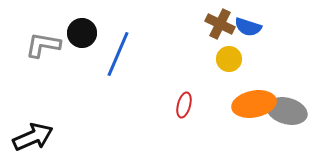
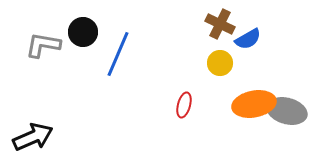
blue semicircle: moved 12 px down; rotated 48 degrees counterclockwise
black circle: moved 1 px right, 1 px up
yellow circle: moved 9 px left, 4 px down
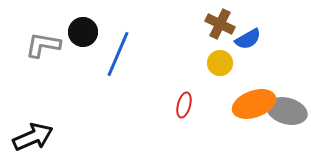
orange ellipse: rotated 9 degrees counterclockwise
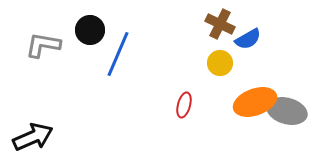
black circle: moved 7 px right, 2 px up
orange ellipse: moved 1 px right, 2 px up
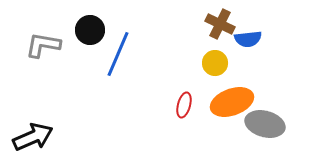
blue semicircle: rotated 24 degrees clockwise
yellow circle: moved 5 px left
orange ellipse: moved 23 px left
gray ellipse: moved 22 px left, 13 px down
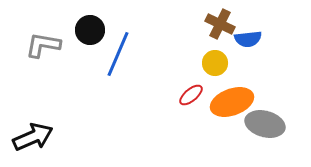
red ellipse: moved 7 px right, 10 px up; rotated 35 degrees clockwise
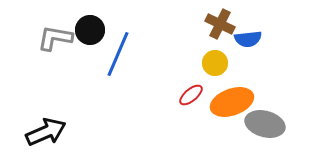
gray L-shape: moved 12 px right, 7 px up
black arrow: moved 13 px right, 5 px up
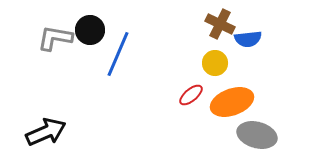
gray ellipse: moved 8 px left, 11 px down
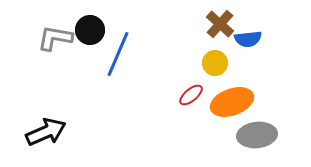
brown cross: rotated 16 degrees clockwise
gray ellipse: rotated 21 degrees counterclockwise
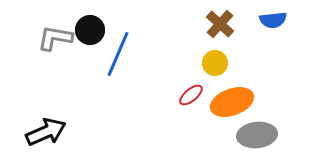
blue semicircle: moved 25 px right, 19 px up
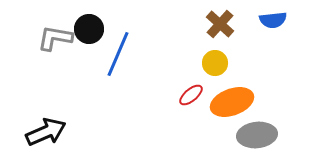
black circle: moved 1 px left, 1 px up
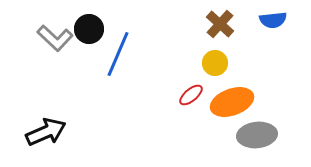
gray L-shape: rotated 147 degrees counterclockwise
